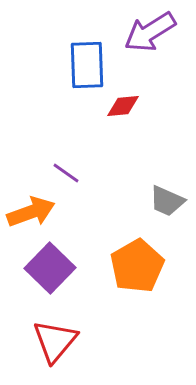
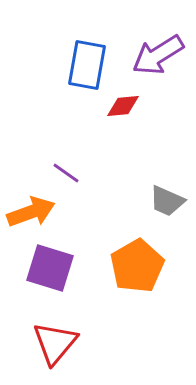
purple arrow: moved 8 px right, 23 px down
blue rectangle: rotated 12 degrees clockwise
purple square: rotated 27 degrees counterclockwise
red triangle: moved 2 px down
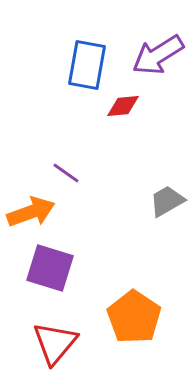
gray trapezoid: rotated 126 degrees clockwise
orange pentagon: moved 3 px left, 51 px down; rotated 8 degrees counterclockwise
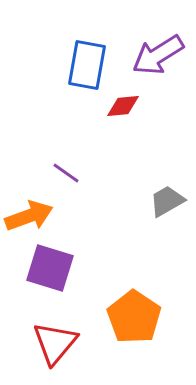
orange arrow: moved 2 px left, 4 px down
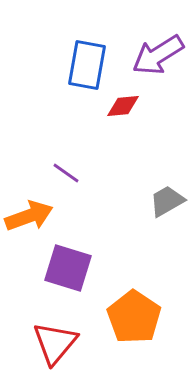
purple square: moved 18 px right
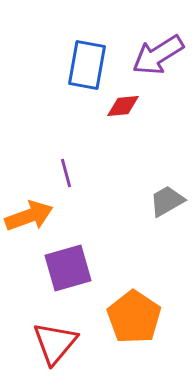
purple line: rotated 40 degrees clockwise
purple square: rotated 33 degrees counterclockwise
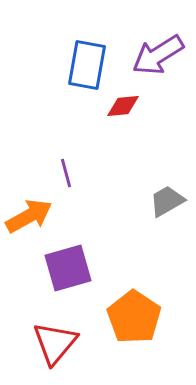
orange arrow: rotated 9 degrees counterclockwise
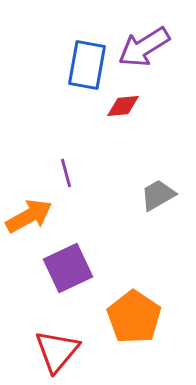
purple arrow: moved 14 px left, 8 px up
gray trapezoid: moved 9 px left, 6 px up
purple square: rotated 9 degrees counterclockwise
red triangle: moved 2 px right, 8 px down
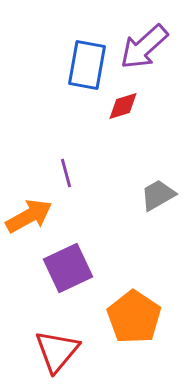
purple arrow: rotated 10 degrees counterclockwise
red diamond: rotated 12 degrees counterclockwise
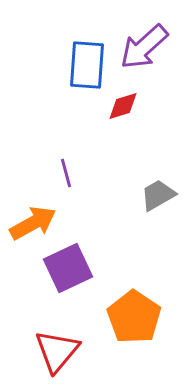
blue rectangle: rotated 6 degrees counterclockwise
orange arrow: moved 4 px right, 7 px down
